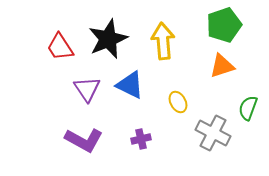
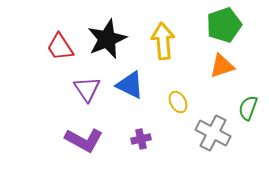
black star: moved 1 px left
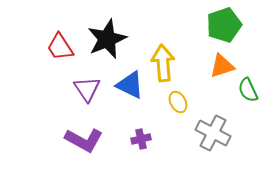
yellow arrow: moved 22 px down
green semicircle: moved 18 px up; rotated 45 degrees counterclockwise
